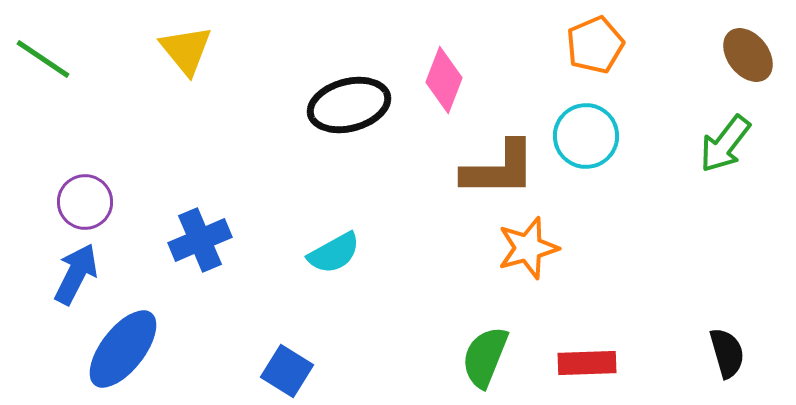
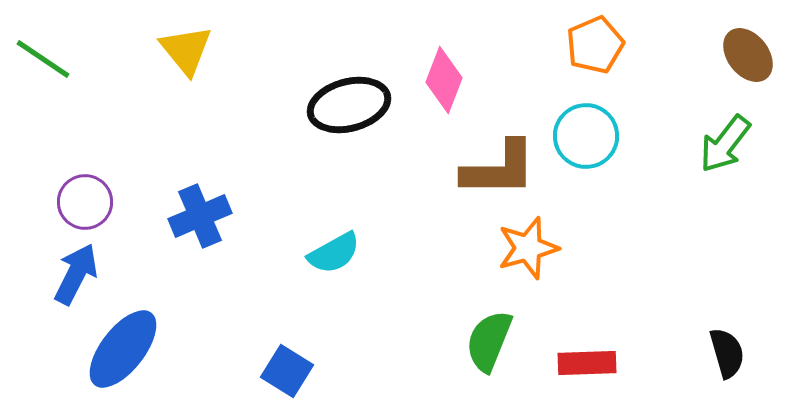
blue cross: moved 24 px up
green semicircle: moved 4 px right, 16 px up
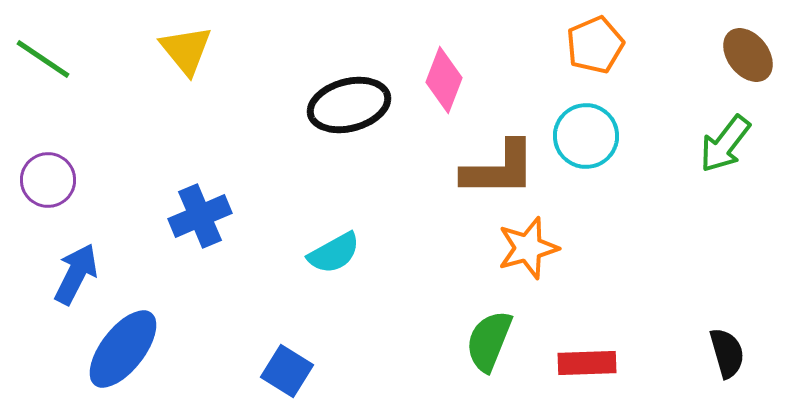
purple circle: moved 37 px left, 22 px up
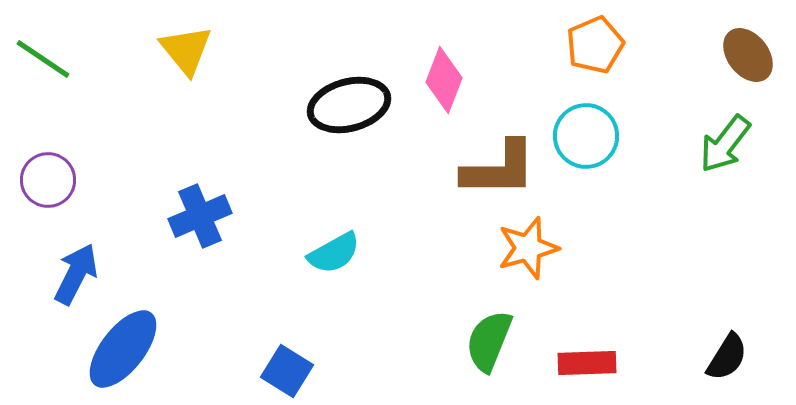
black semicircle: moved 4 px down; rotated 48 degrees clockwise
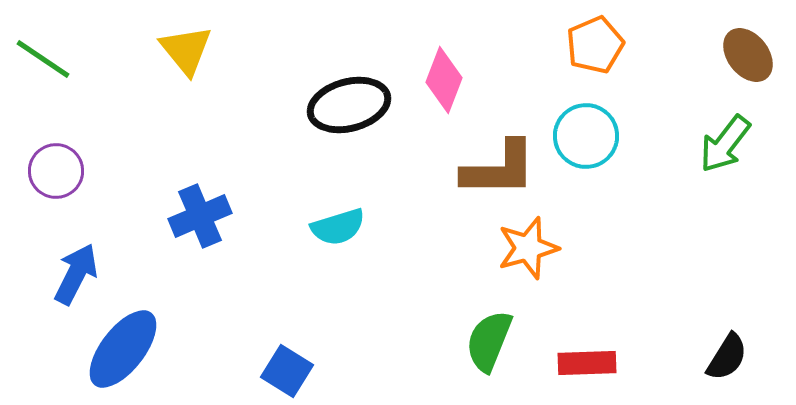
purple circle: moved 8 px right, 9 px up
cyan semicircle: moved 4 px right, 26 px up; rotated 12 degrees clockwise
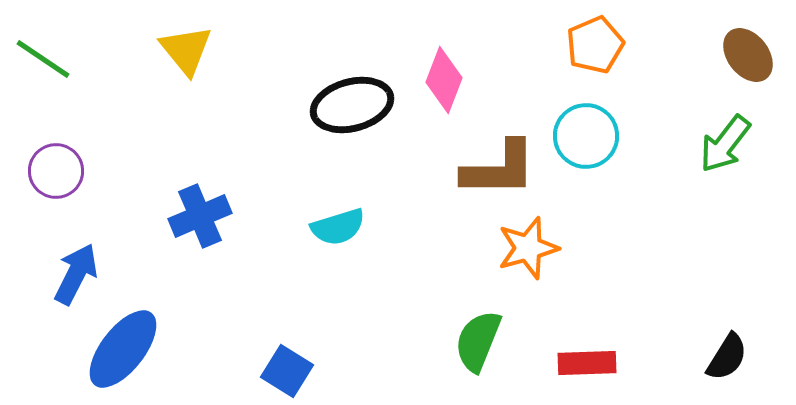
black ellipse: moved 3 px right
green semicircle: moved 11 px left
